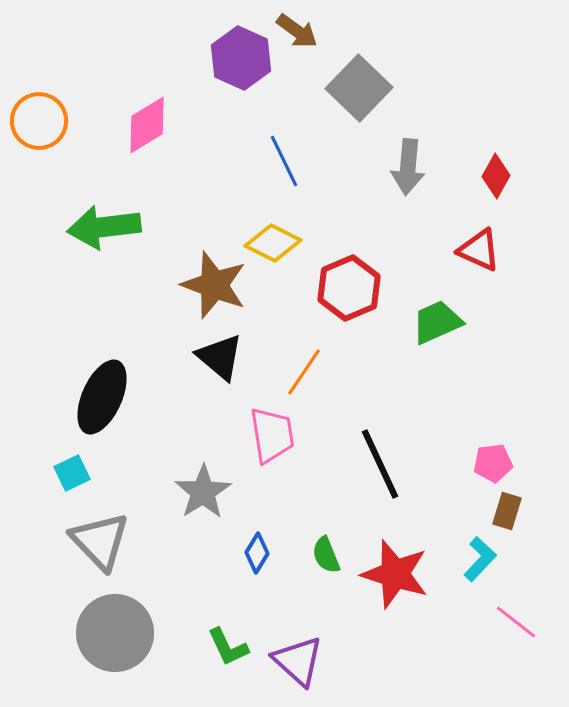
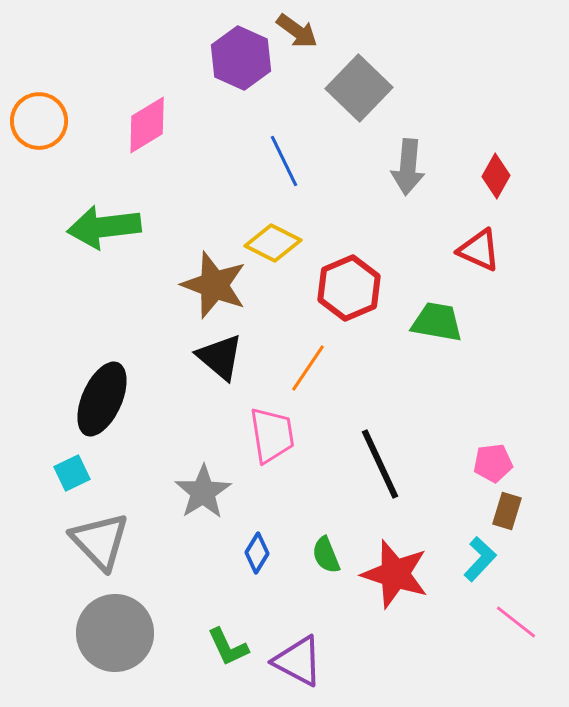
green trapezoid: rotated 34 degrees clockwise
orange line: moved 4 px right, 4 px up
black ellipse: moved 2 px down
purple triangle: rotated 14 degrees counterclockwise
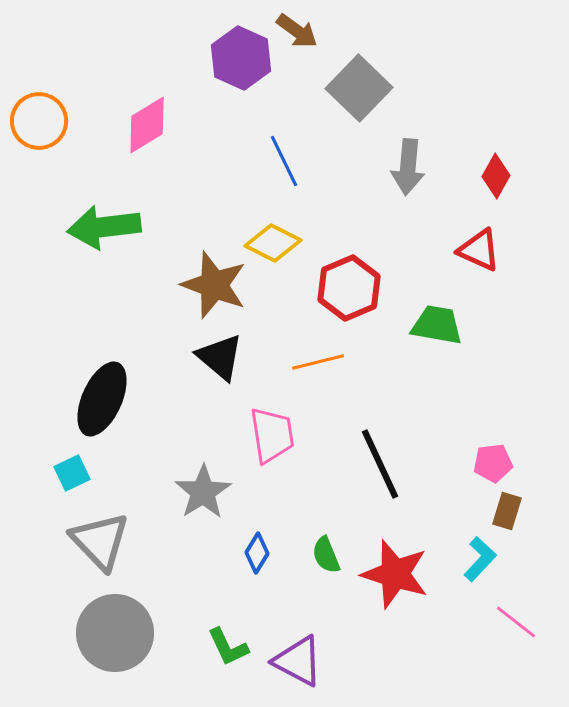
green trapezoid: moved 3 px down
orange line: moved 10 px right, 6 px up; rotated 42 degrees clockwise
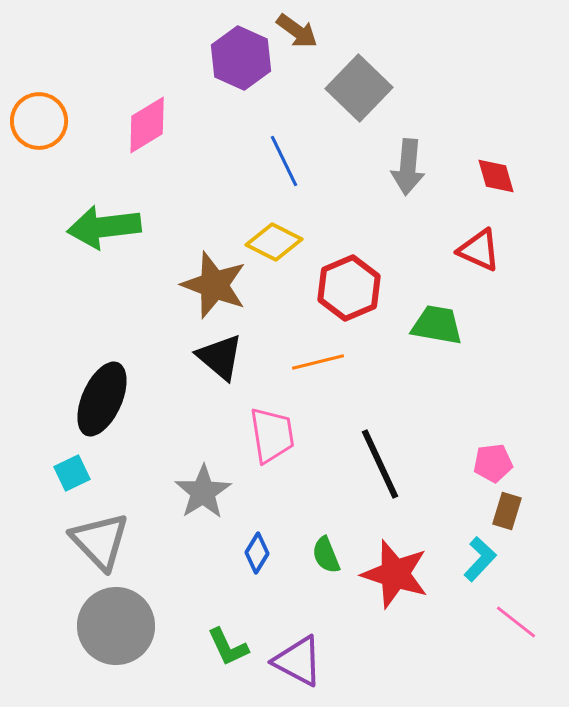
red diamond: rotated 45 degrees counterclockwise
yellow diamond: moved 1 px right, 1 px up
gray circle: moved 1 px right, 7 px up
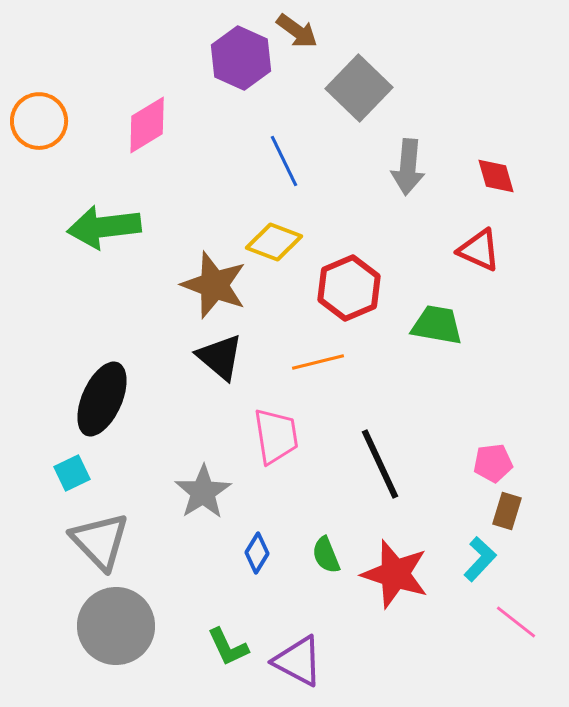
yellow diamond: rotated 6 degrees counterclockwise
pink trapezoid: moved 4 px right, 1 px down
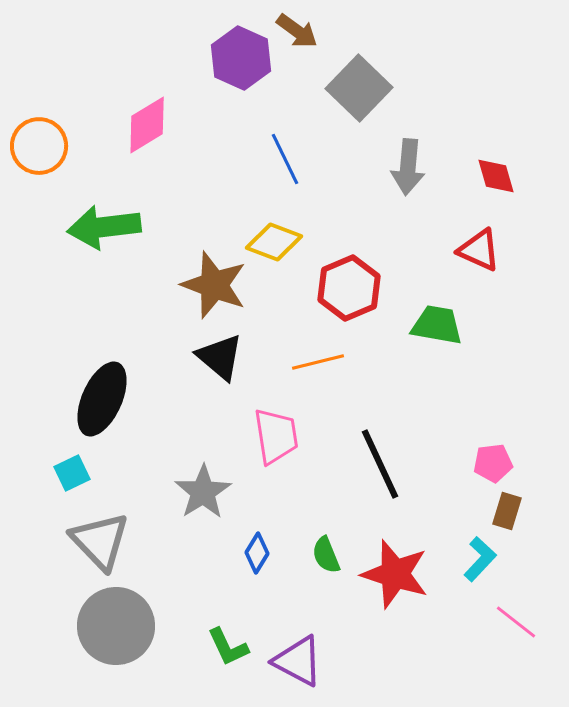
orange circle: moved 25 px down
blue line: moved 1 px right, 2 px up
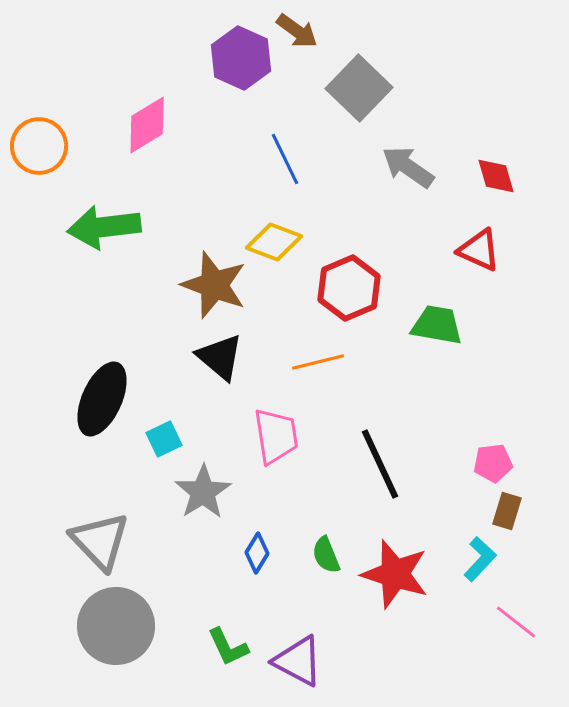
gray arrow: rotated 120 degrees clockwise
cyan square: moved 92 px right, 34 px up
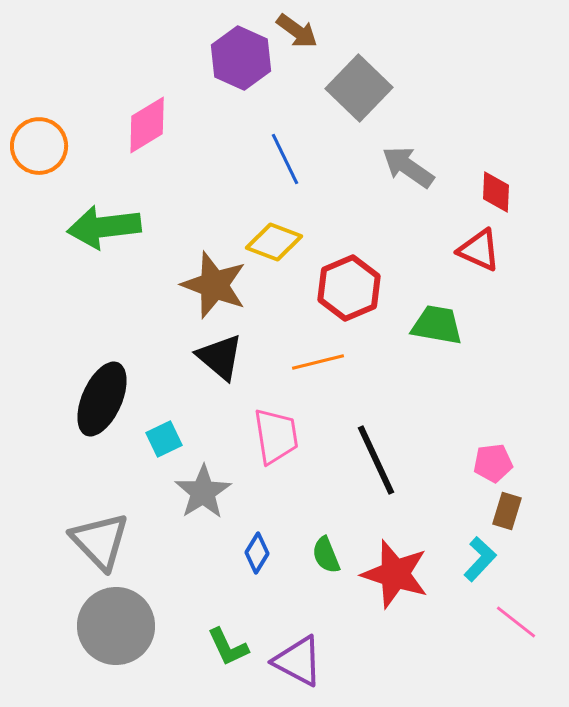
red diamond: moved 16 px down; rotated 18 degrees clockwise
black line: moved 4 px left, 4 px up
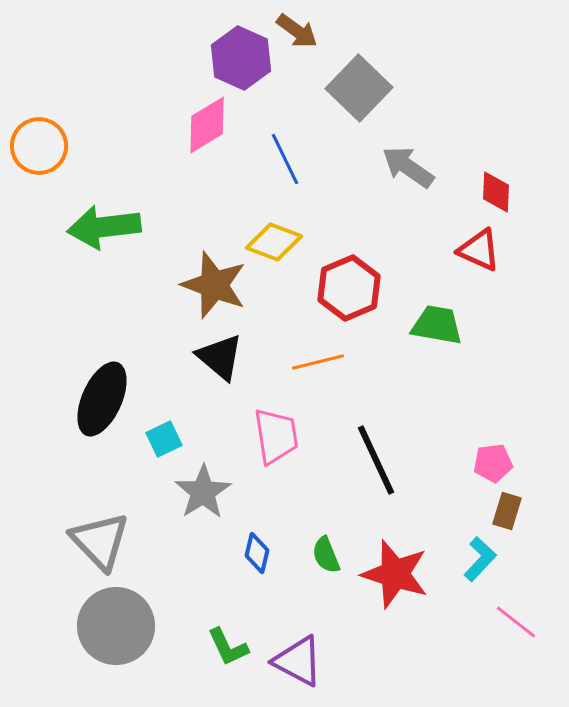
pink diamond: moved 60 px right
blue diamond: rotated 18 degrees counterclockwise
